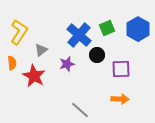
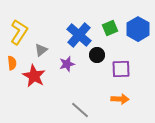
green square: moved 3 px right
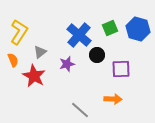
blue hexagon: rotated 15 degrees counterclockwise
gray triangle: moved 1 px left, 2 px down
orange semicircle: moved 1 px right, 3 px up; rotated 16 degrees counterclockwise
orange arrow: moved 7 px left
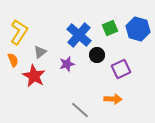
purple square: rotated 24 degrees counterclockwise
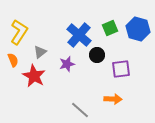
purple square: rotated 18 degrees clockwise
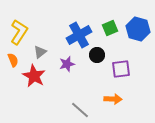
blue cross: rotated 20 degrees clockwise
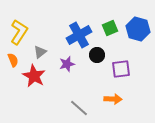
gray line: moved 1 px left, 2 px up
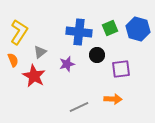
blue cross: moved 3 px up; rotated 35 degrees clockwise
gray line: moved 1 px up; rotated 66 degrees counterclockwise
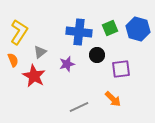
orange arrow: rotated 42 degrees clockwise
